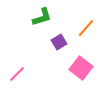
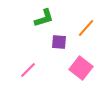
green L-shape: moved 2 px right, 1 px down
purple square: rotated 35 degrees clockwise
pink line: moved 11 px right, 4 px up
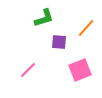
pink square: moved 1 px left, 2 px down; rotated 30 degrees clockwise
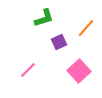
purple square: rotated 28 degrees counterclockwise
pink square: moved 1 px left, 1 px down; rotated 20 degrees counterclockwise
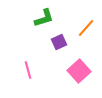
pink line: rotated 60 degrees counterclockwise
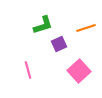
green L-shape: moved 1 px left, 7 px down
orange line: rotated 30 degrees clockwise
purple square: moved 2 px down
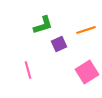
orange line: moved 2 px down
pink square: moved 8 px right, 1 px down; rotated 10 degrees clockwise
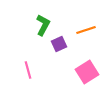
green L-shape: rotated 45 degrees counterclockwise
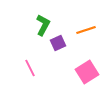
purple square: moved 1 px left, 1 px up
pink line: moved 2 px right, 2 px up; rotated 12 degrees counterclockwise
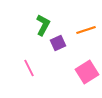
pink line: moved 1 px left
